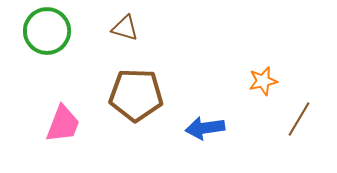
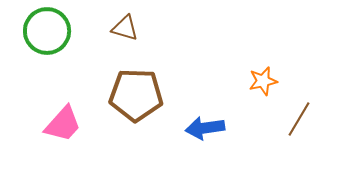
pink trapezoid: rotated 21 degrees clockwise
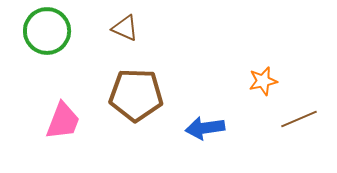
brown triangle: rotated 8 degrees clockwise
brown line: rotated 36 degrees clockwise
pink trapezoid: moved 3 px up; rotated 21 degrees counterclockwise
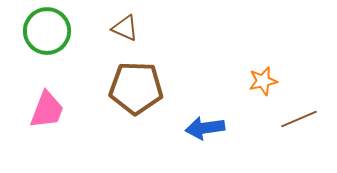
brown pentagon: moved 7 px up
pink trapezoid: moved 16 px left, 11 px up
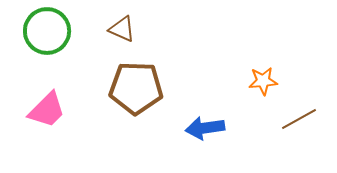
brown triangle: moved 3 px left, 1 px down
orange star: rotated 8 degrees clockwise
pink trapezoid: rotated 24 degrees clockwise
brown line: rotated 6 degrees counterclockwise
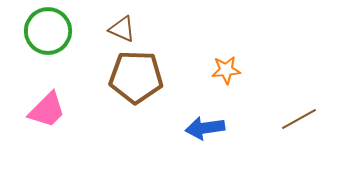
green circle: moved 1 px right
orange star: moved 37 px left, 11 px up
brown pentagon: moved 11 px up
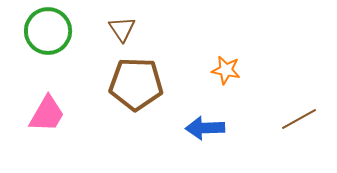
brown triangle: rotated 32 degrees clockwise
orange star: rotated 16 degrees clockwise
brown pentagon: moved 7 px down
pink trapezoid: moved 4 px down; rotated 15 degrees counterclockwise
blue arrow: rotated 6 degrees clockwise
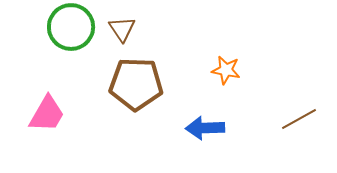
green circle: moved 23 px right, 4 px up
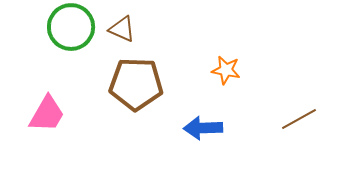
brown triangle: rotated 32 degrees counterclockwise
blue arrow: moved 2 px left
